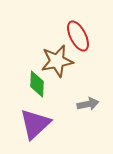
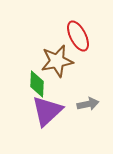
purple triangle: moved 12 px right, 13 px up
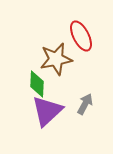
red ellipse: moved 3 px right
brown star: moved 1 px left, 2 px up
gray arrow: moved 3 px left; rotated 50 degrees counterclockwise
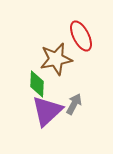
gray arrow: moved 11 px left
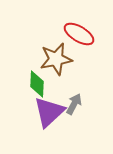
red ellipse: moved 2 px left, 2 px up; rotated 32 degrees counterclockwise
purple triangle: moved 2 px right, 1 px down
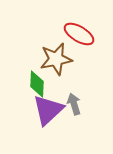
gray arrow: rotated 45 degrees counterclockwise
purple triangle: moved 1 px left, 2 px up
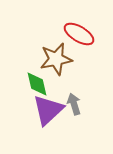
green diamond: rotated 16 degrees counterclockwise
